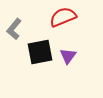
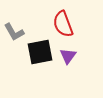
red semicircle: moved 7 px down; rotated 88 degrees counterclockwise
gray L-shape: moved 3 px down; rotated 70 degrees counterclockwise
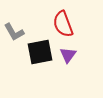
purple triangle: moved 1 px up
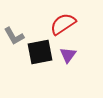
red semicircle: rotated 76 degrees clockwise
gray L-shape: moved 4 px down
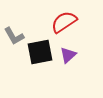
red semicircle: moved 1 px right, 2 px up
purple triangle: rotated 12 degrees clockwise
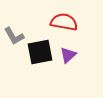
red semicircle: rotated 44 degrees clockwise
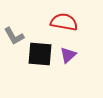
black square: moved 2 px down; rotated 16 degrees clockwise
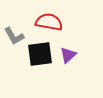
red semicircle: moved 15 px left
black square: rotated 12 degrees counterclockwise
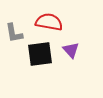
gray L-shape: moved 3 px up; rotated 20 degrees clockwise
purple triangle: moved 3 px right, 5 px up; rotated 30 degrees counterclockwise
